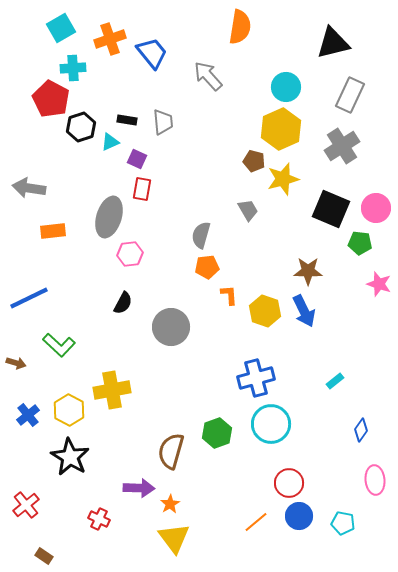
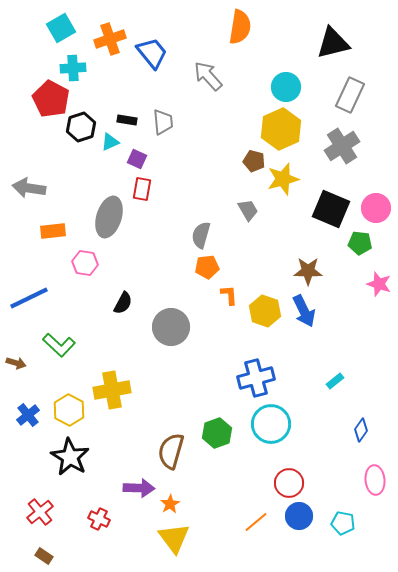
pink hexagon at (130, 254): moved 45 px left, 9 px down; rotated 15 degrees clockwise
red cross at (26, 505): moved 14 px right, 7 px down
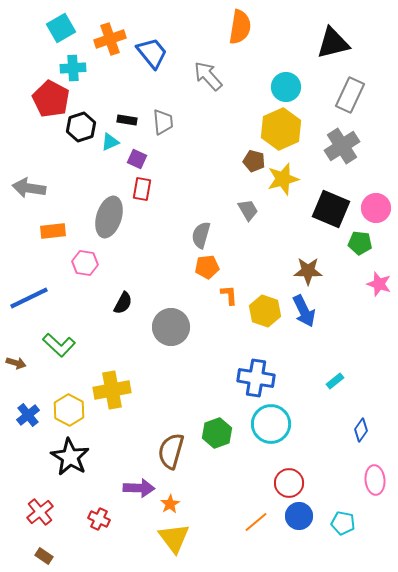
blue cross at (256, 378): rotated 24 degrees clockwise
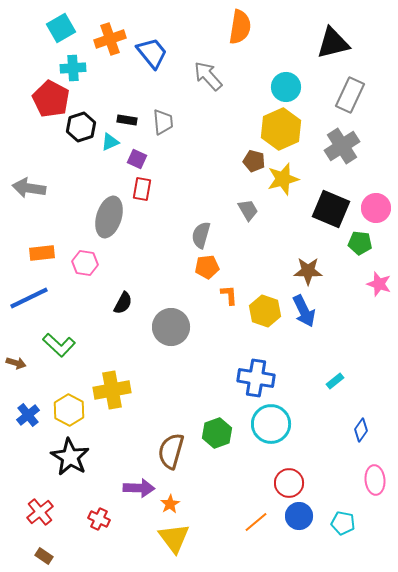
orange rectangle at (53, 231): moved 11 px left, 22 px down
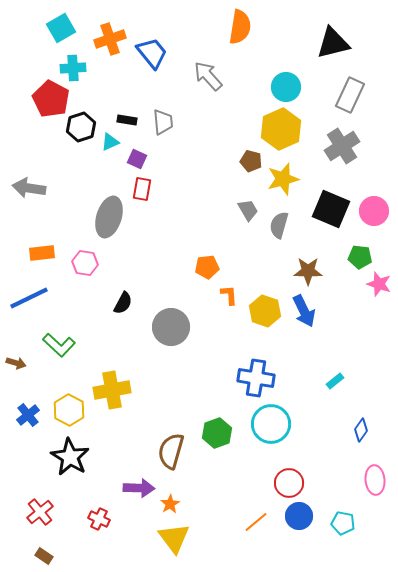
brown pentagon at (254, 161): moved 3 px left
pink circle at (376, 208): moved 2 px left, 3 px down
gray semicircle at (201, 235): moved 78 px right, 10 px up
green pentagon at (360, 243): moved 14 px down
